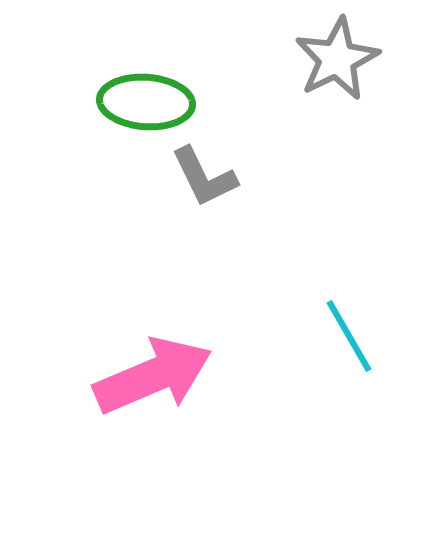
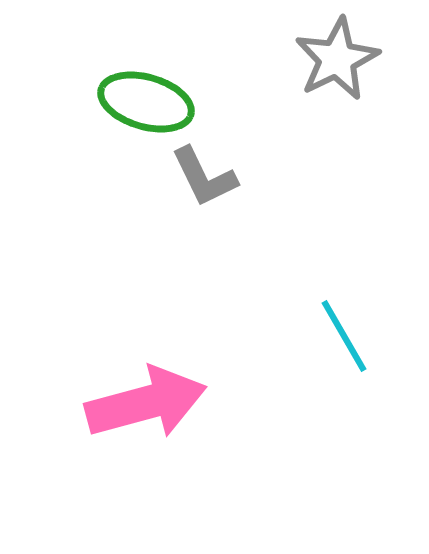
green ellipse: rotated 12 degrees clockwise
cyan line: moved 5 px left
pink arrow: moved 7 px left, 27 px down; rotated 8 degrees clockwise
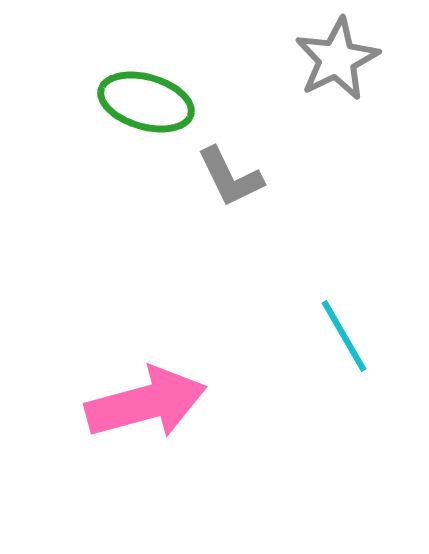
gray L-shape: moved 26 px right
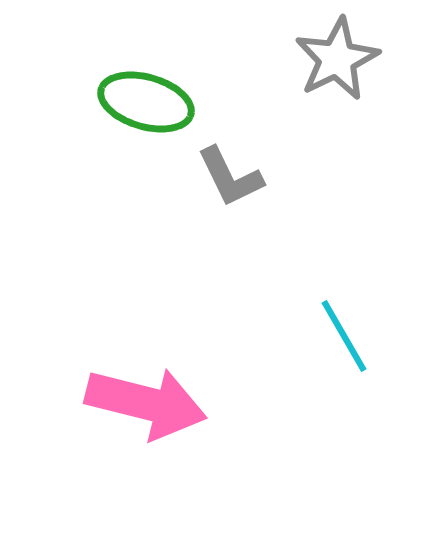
pink arrow: rotated 29 degrees clockwise
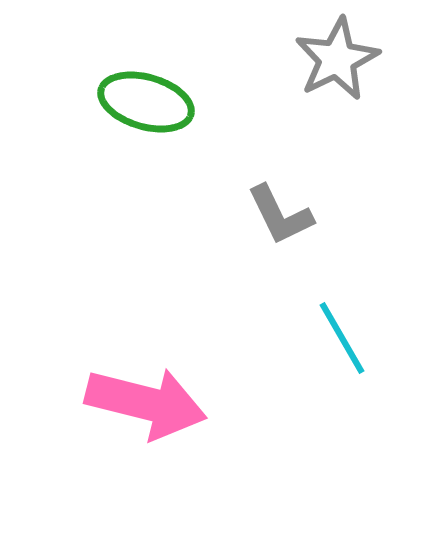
gray L-shape: moved 50 px right, 38 px down
cyan line: moved 2 px left, 2 px down
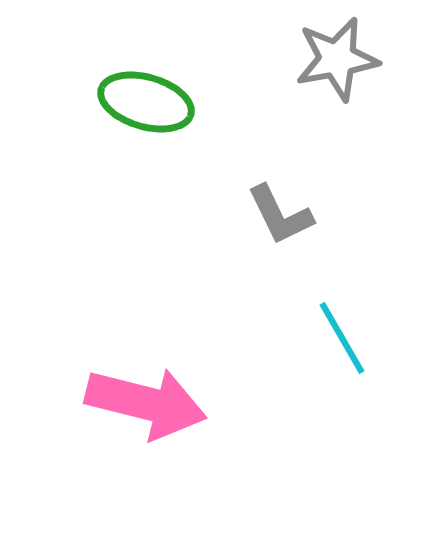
gray star: rotated 16 degrees clockwise
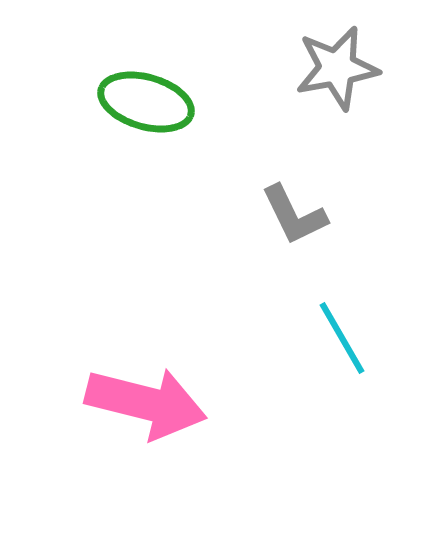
gray star: moved 9 px down
gray L-shape: moved 14 px right
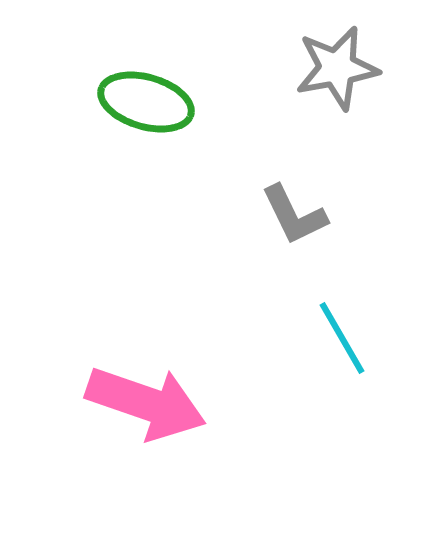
pink arrow: rotated 5 degrees clockwise
